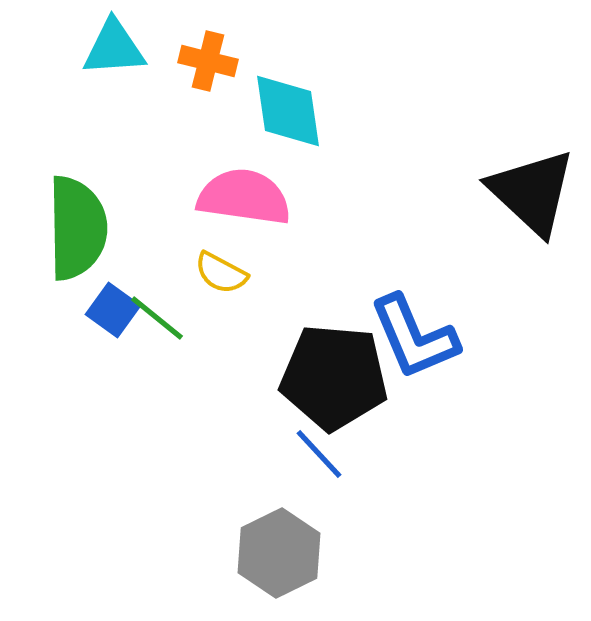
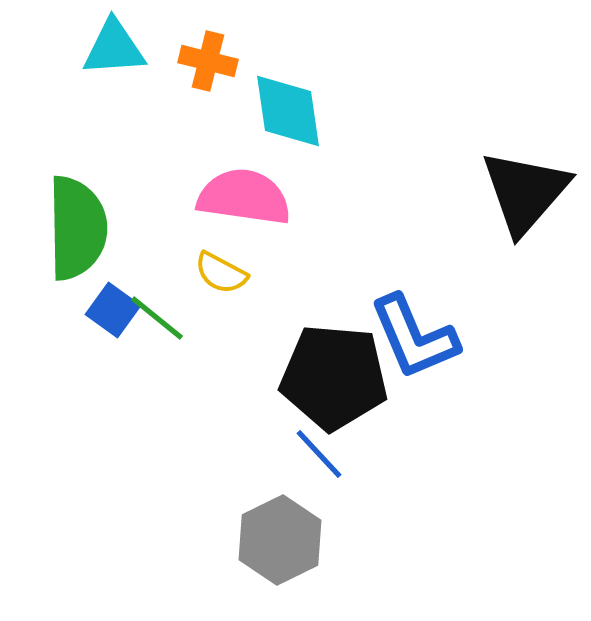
black triangle: moved 7 px left; rotated 28 degrees clockwise
gray hexagon: moved 1 px right, 13 px up
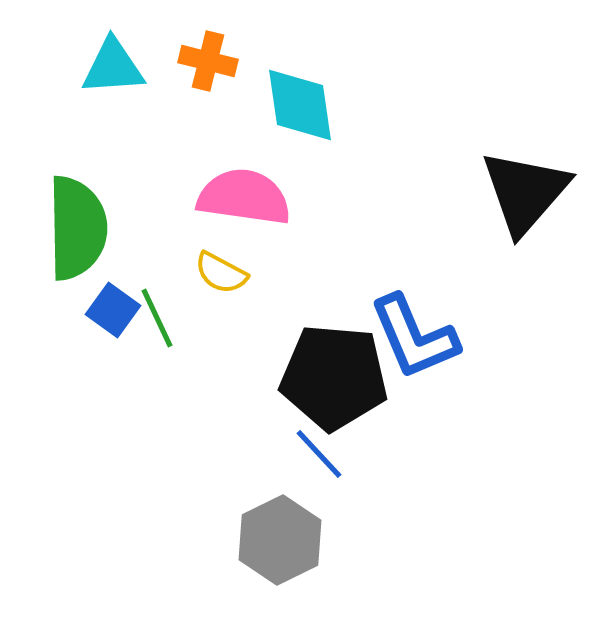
cyan triangle: moved 1 px left, 19 px down
cyan diamond: moved 12 px right, 6 px up
green line: rotated 26 degrees clockwise
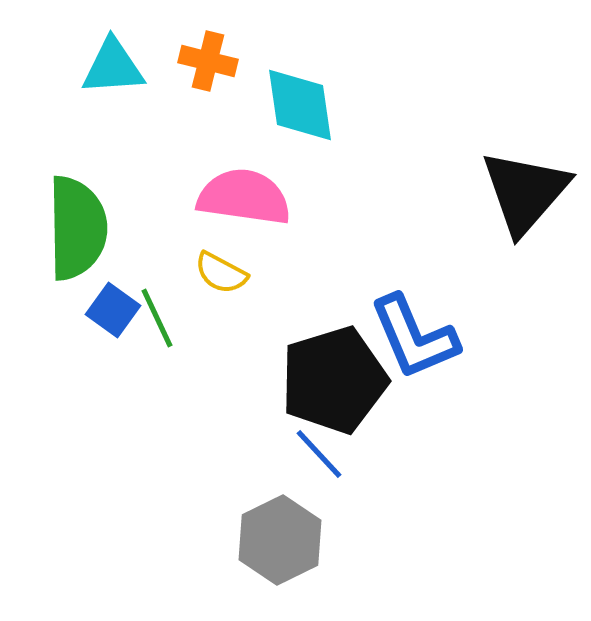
black pentagon: moved 3 px down; rotated 22 degrees counterclockwise
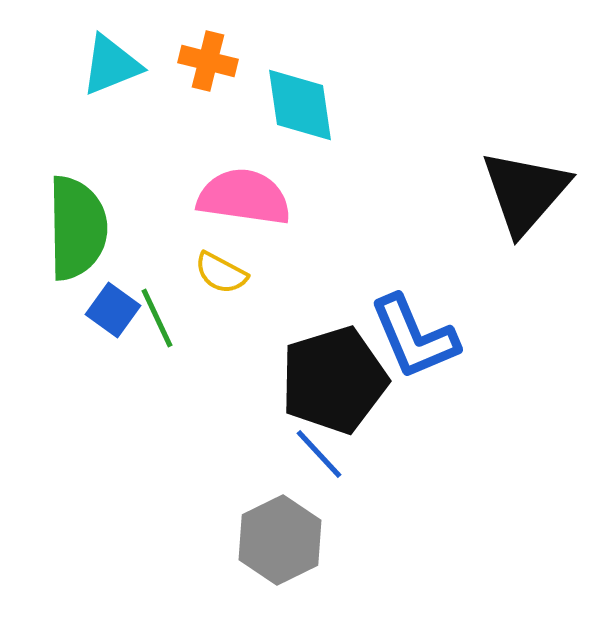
cyan triangle: moved 2 px left, 2 px up; rotated 18 degrees counterclockwise
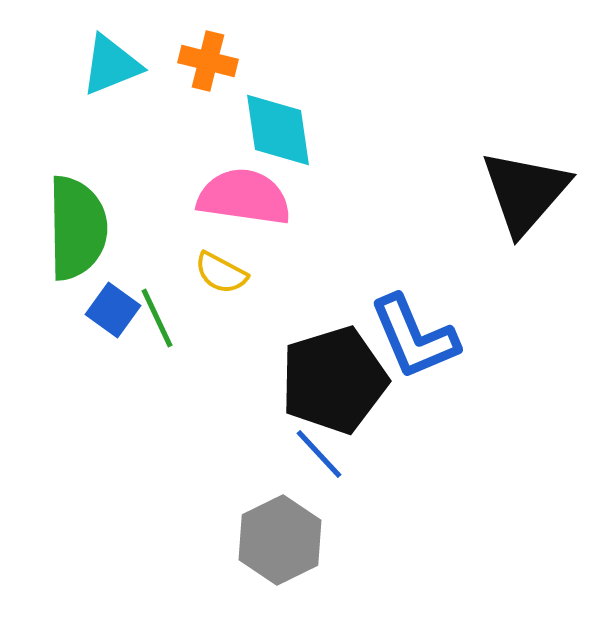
cyan diamond: moved 22 px left, 25 px down
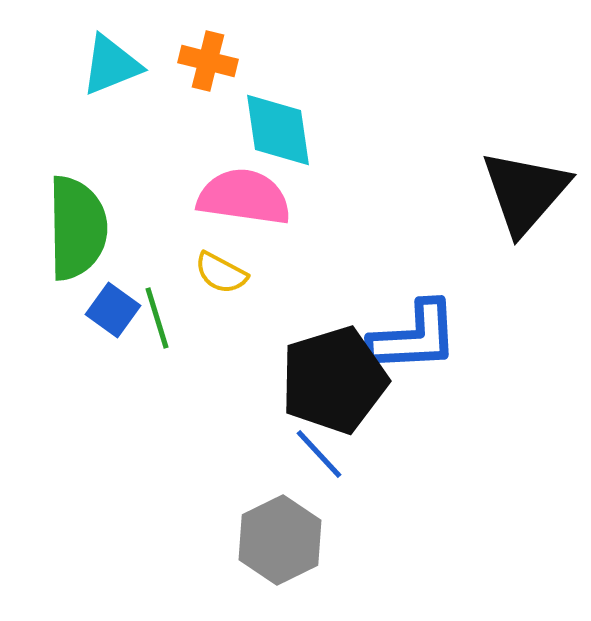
green line: rotated 8 degrees clockwise
blue L-shape: rotated 70 degrees counterclockwise
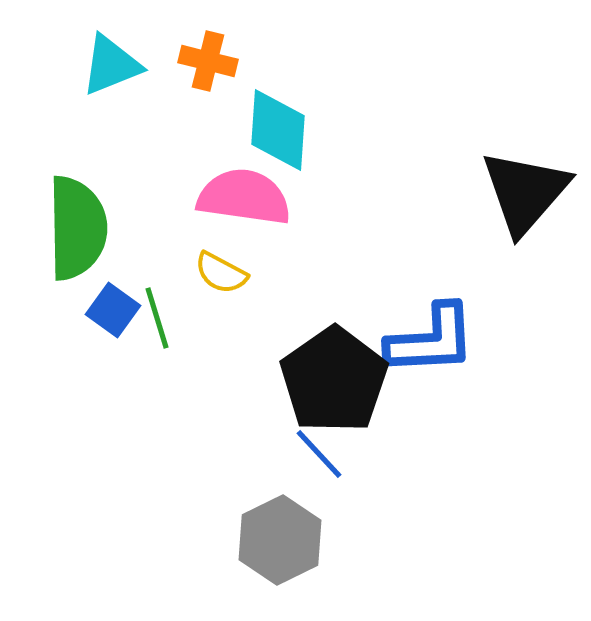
cyan diamond: rotated 12 degrees clockwise
blue L-shape: moved 17 px right, 3 px down
black pentagon: rotated 18 degrees counterclockwise
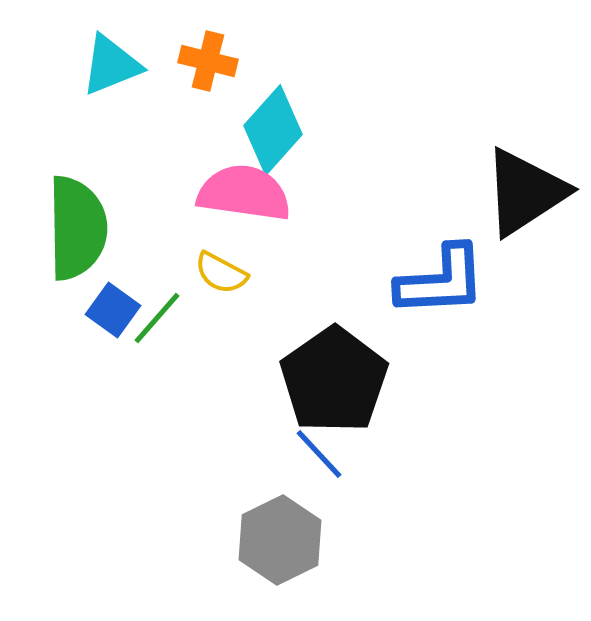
cyan diamond: moved 5 px left; rotated 38 degrees clockwise
black triangle: rotated 16 degrees clockwise
pink semicircle: moved 4 px up
green line: rotated 58 degrees clockwise
blue L-shape: moved 10 px right, 59 px up
